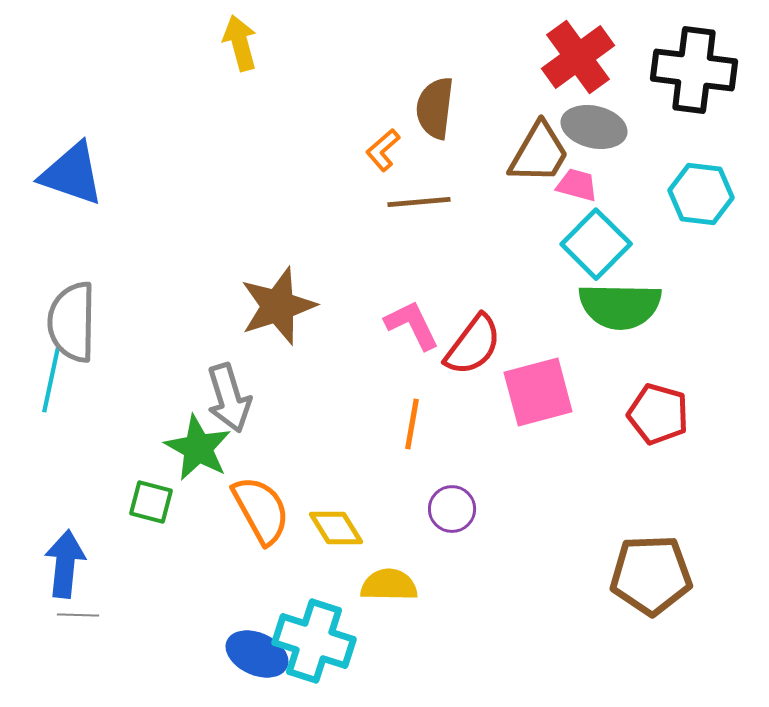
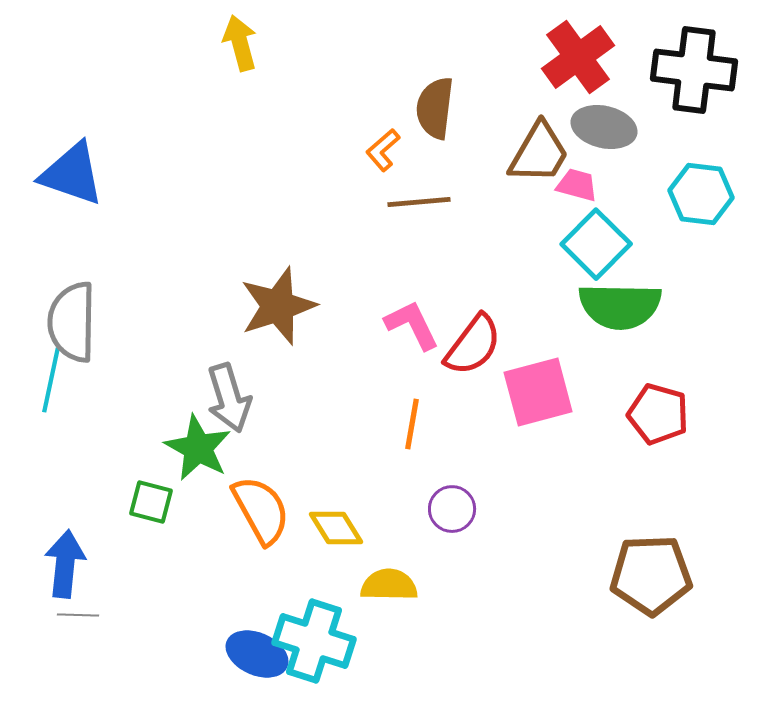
gray ellipse: moved 10 px right
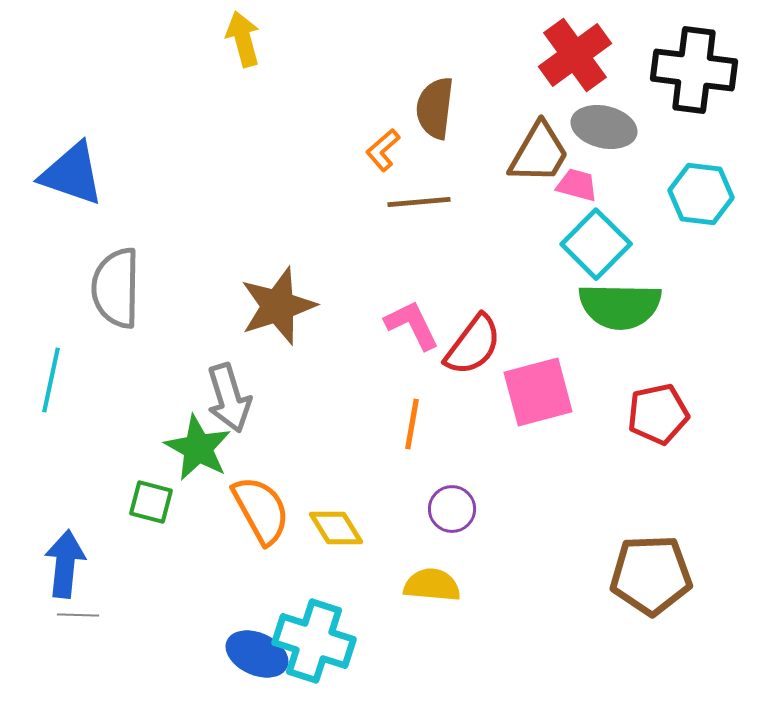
yellow arrow: moved 3 px right, 4 px up
red cross: moved 3 px left, 2 px up
gray semicircle: moved 44 px right, 34 px up
red pentagon: rotated 28 degrees counterclockwise
yellow semicircle: moved 43 px right; rotated 4 degrees clockwise
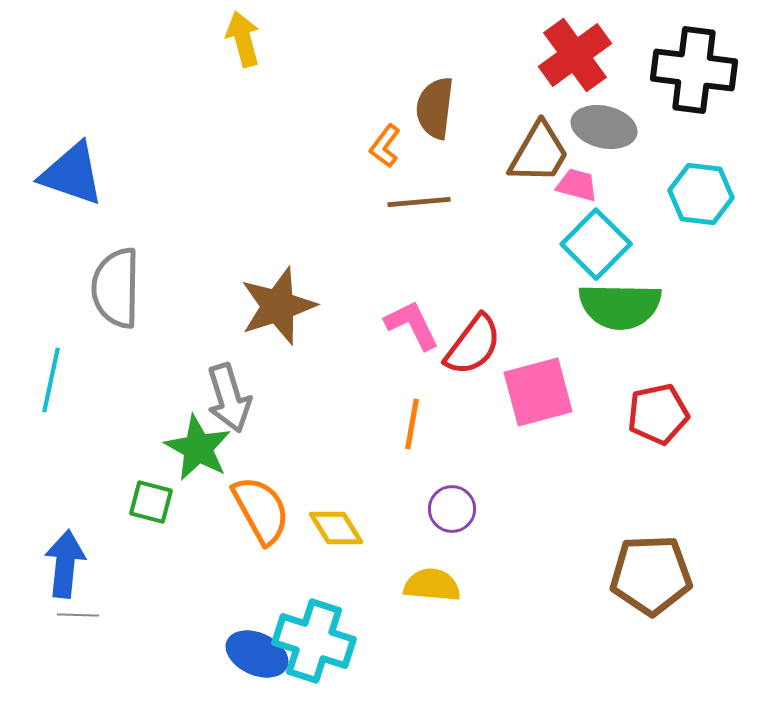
orange L-shape: moved 2 px right, 4 px up; rotated 12 degrees counterclockwise
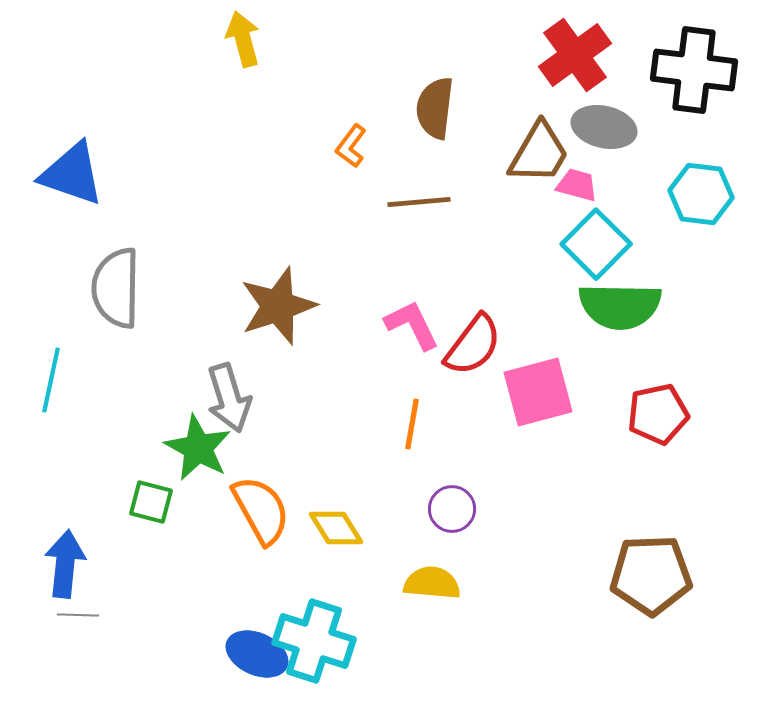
orange L-shape: moved 34 px left
yellow semicircle: moved 2 px up
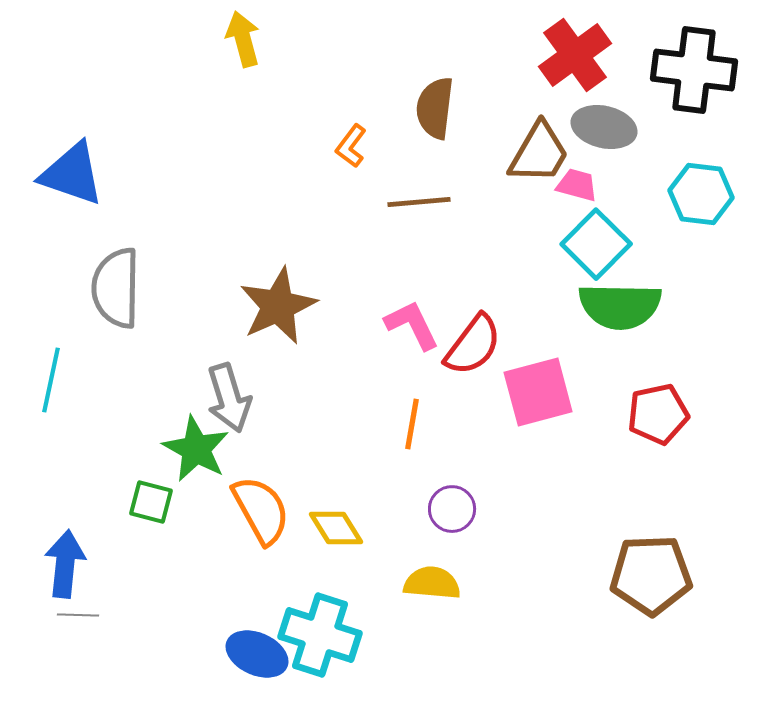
brown star: rotated 6 degrees counterclockwise
green star: moved 2 px left, 1 px down
cyan cross: moved 6 px right, 6 px up
